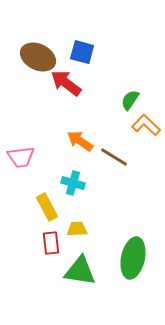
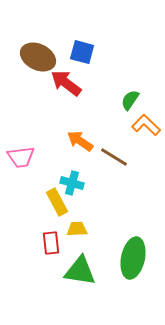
cyan cross: moved 1 px left
yellow rectangle: moved 10 px right, 5 px up
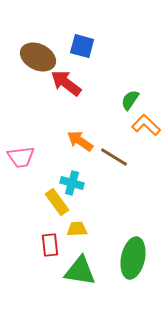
blue square: moved 6 px up
yellow rectangle: rotated 8 degrees counterclockwise
red rectangle: moved 1 px left, 2 px down
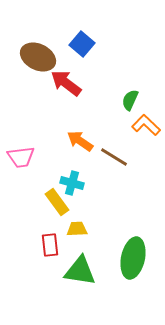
blue square: moved 2 px up; rotated 25 degrees clockwise
green semicircle: rotated 10 degrees counterclockwise
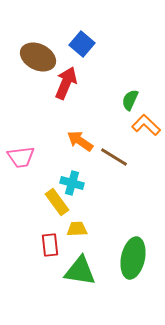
red arrow: rotated 76 degrees clockwise
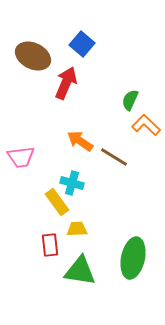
brown ellipse: moved 5 px left, 1 px up
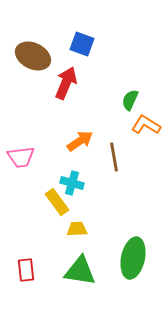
blue square: rotated 20 degrees counterclockwise
orange L-shape: rotated 12 degrees counterclockwise
orange arrow: rotated 112 degrees clockwise
brown line: rotated 48 degrees clockwise
red rectangle: moved 24 px left, 25 px down
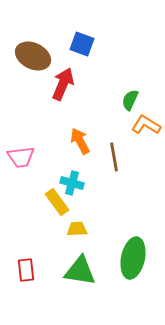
red arrow: moved 3 px left, 1 px down
orange arrow: rotated 84 degrees counterclockwise
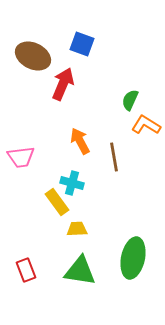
red rectangle: rotated 15 degrees counterclockwise
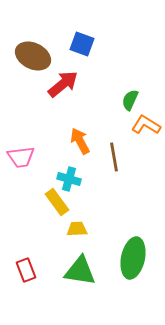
red arrow: rotated 28 degrees clockwise
cyan cross: moved 3 px left, 4 px up
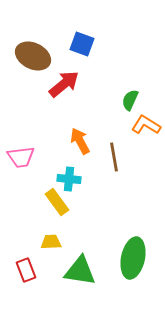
red arrow: moved 1 px right
cyan cross: rotated 10 degrees counterclockwise
yellow trapezoid: moved 26 px left, 13 px down
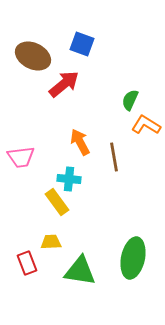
orange arrow: moved 1 px down
red rectangle: moved 1 px right, 7 px up
